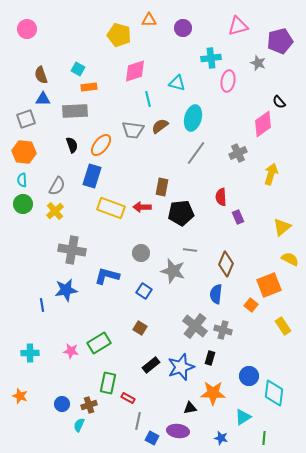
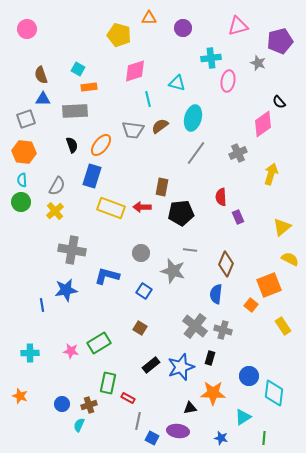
orange triangle at (149, 20): moved 2 px up
green circle at (23, 204): moved 2 px left, 2 px up
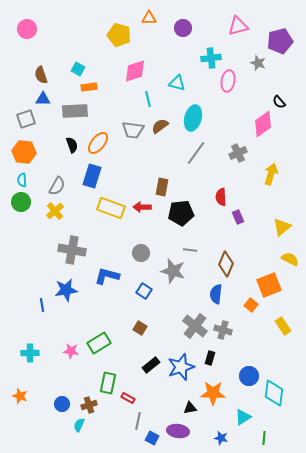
orange ellipse at (101, 145): moved 3 px left, 2 px up
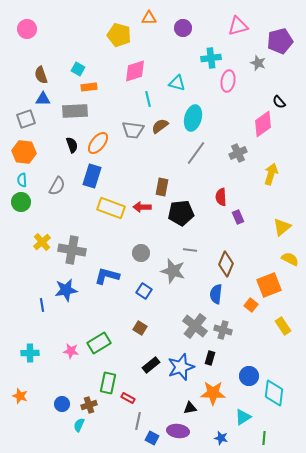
yellow cross at (55, 211): moved 13 px left, 31 px down
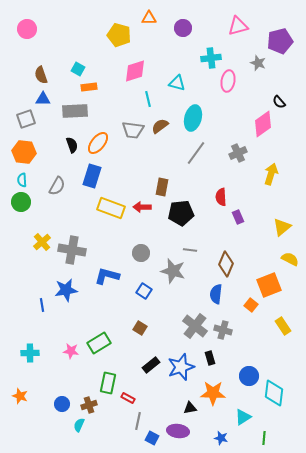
black rectangle at (210, 358): rotated 32 degrees counterclockwise
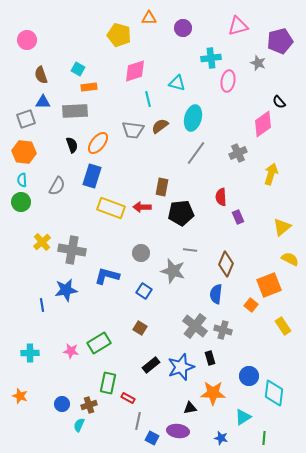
pink circle at (27, 29): moved 11 px down
blue triangle at (43, 99): moved 3 px down
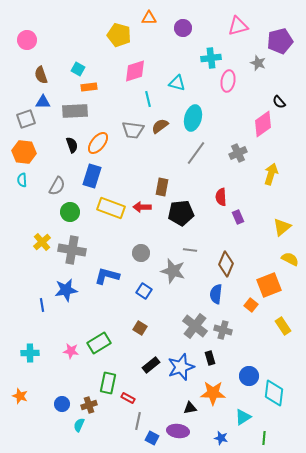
green circle at (21, 202): moved 49 px right, 10 px down
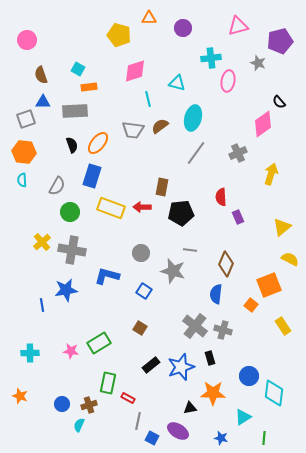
purple ellipse at (178, 431): rotated 25 degrees clockwise
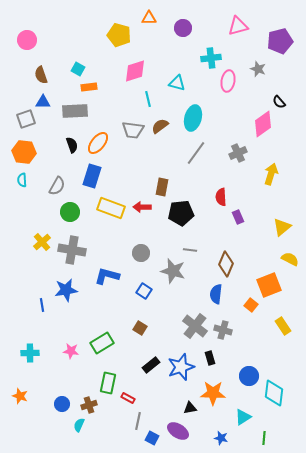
gray star at (258, 63): moved 6 px down
green rectangle at (99, 343): moved 3 px right
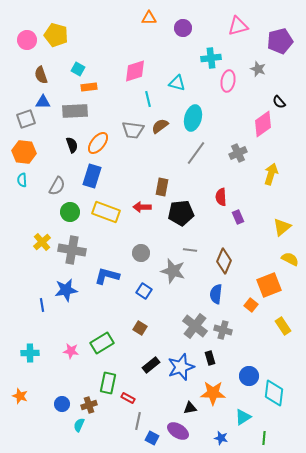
yellow pentagon at (119, 35): moved 63 px left
yellow rectangle at (111, 208): moved 5 px left, 4 px down
brown diamond at (226, 264): moved 2 px left, 3 px up
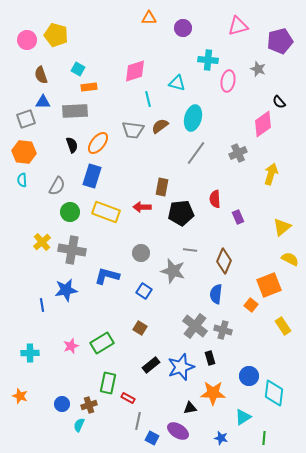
cyan cross at (211, 58): moved 3 px left, 2 px down; rotated 12 degrees clockwise
red semicircle at (221, 197): moved 6 px left, 2 px down
pink star at (71, 351): moved 5 px up; rotated 28 degrees counterclockwise
